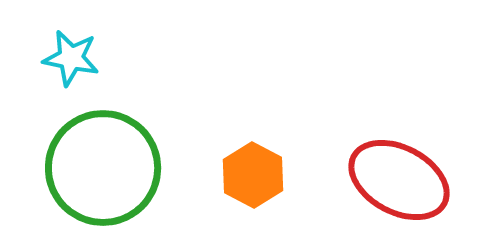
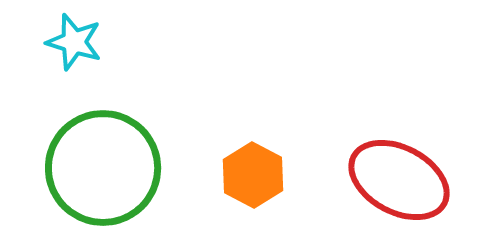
cyan star: moved 3 px right, 16 px up; rotated 6 degrees clockwise
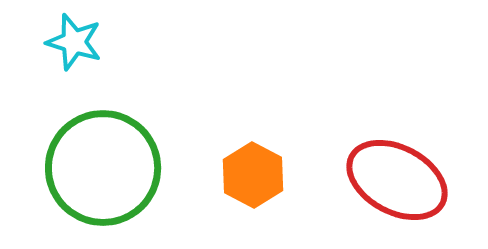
red ellipse: moved 2 px left
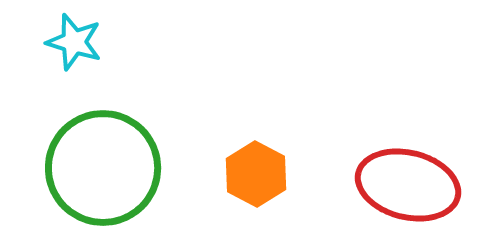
orange hexagon: moved 3 px right, 1 px up
red ellipse: moved 11 px right, 5 px down; rotated 14 degrees counterclockwise
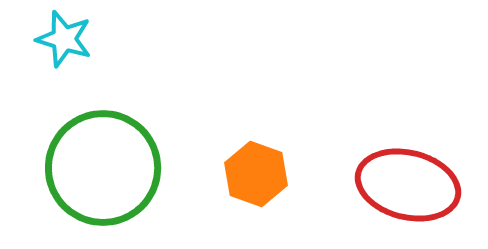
cyan star: moved 10 px left, 3 px up
orange hexagon: rotated 8 degrees counterclockwise
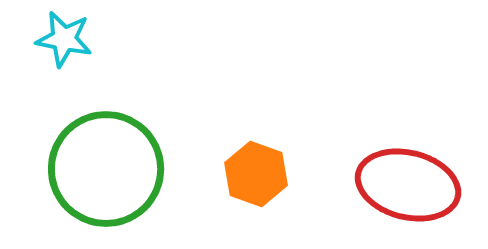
cyan star: rotated 6 degrees counterclockwise
green circle: moved 3 px right, 1 px down
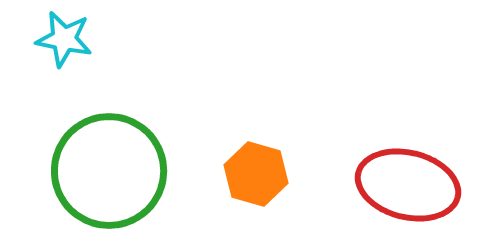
green circle: moved 3 px right, 2 px down
orange hexagon: rotated 4 degrees counterclockwise
